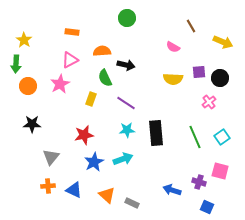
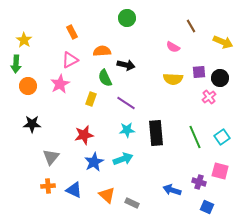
orange rectangle: rotated 56 degrees clockwise
pink cross: moved 5 px up
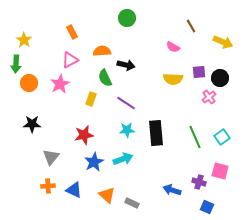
orange circle: moved 1 px right, 3 px up
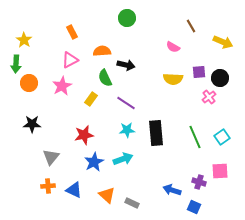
pink star: moved 2 px right, 2 px down
yellow rectangle: rotated 16 degrees clockwise
pink square: rotated 18 degrees counterclockwise
blue square: moved 13 px left
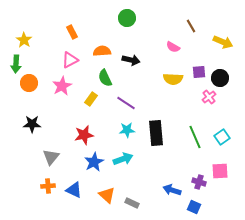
black arrow: moved 5 px right, 5 px up
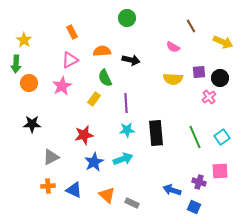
yellow rectangle: moved 3 px right
purple line: rotated 54 degrees clockwise
gray triangle: rotated 24 degrees clockwise
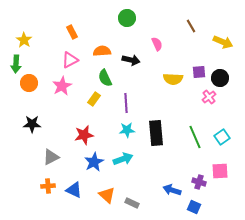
pink semicircle: moved 16 px left, 3 px up; rotated 144 degrees counterclockwise
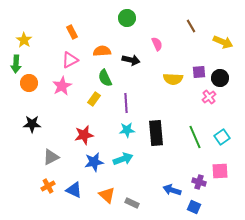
blue star: rotated 18 degrees clockwise
orange cross: rotated 24 degrees counterclockwise
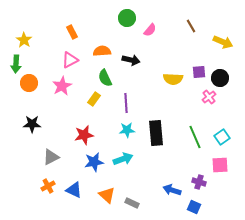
pink semicircle: moved 7 px left, 14 px up; rotated 64 degrees clockwise
pink square: moved 6 px up
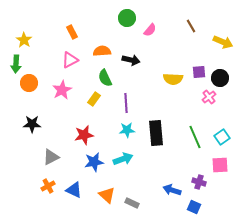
pink star: moved 4 px down
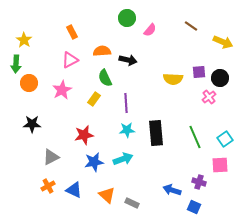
brown line: rotated 24 degrees counterclockwise
black arrow: moved 3 px left
cyan square: moved 3 px right, 2 px down
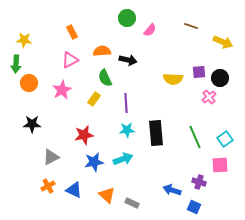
brown line: rotated 16 degrees counterclockwise
yellow star: rotated 28 degrees counterclockwise
